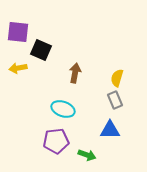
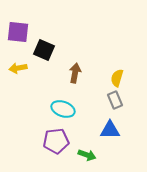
black square: moved 3 px right
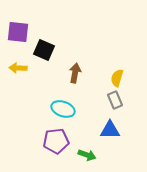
yellow arrow: rotated 12 degrees clockwise
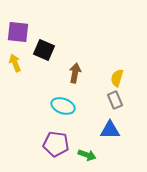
yellow arrow: moved 3 px left, 5 px up; rotated 66 degrees clockwise
cyan ellipse: moved 3 px up
purple pentagon: moved 3 px down; rotated 15 degrees clockwise
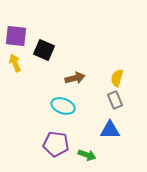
purple square: moved 2 px left, 4 px down
brown arrow: moved 5 px down; rotated 66 degrees clockwise
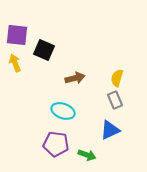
purple square: moved 1 px right, 1 px up
cyan ellipse: moved 5 px down
blue triangle: rotated 25 degrees counterclockwise
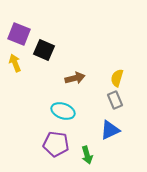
purple square: moved 2 px right, 1 px up; rotated 15 degrees clockwise
green arrow: rotated 54 degrees clockwise
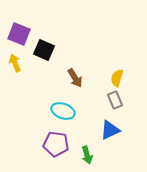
brown arrow: rotated 72 degrees clockwise
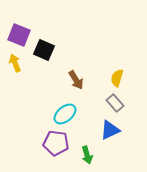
purple square: moved 1 px down
brown arrow: moved 1 px right, 2 px down
gray rectangle: moved 3 px down; rotated 18 degrees counterclockwise
cyan ellipse: moved 2 px right, 3 px down; rotated 60 degrees counterclockwise
purple pentagon: moved 1 px up
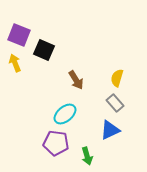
green arrow: moved 1 px down
